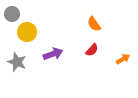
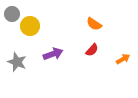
orange semicircle: rotated 21 degrees counterclockwise
yellow circle: moved 3 px right, 6 px up
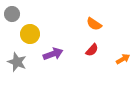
yellow circle: moved 8 px down
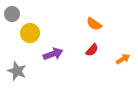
yellow circle: moved 1 px up
gray star: moved 9 px down
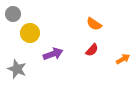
gray circle: moved 1 px right
gray star: moved 2 px up
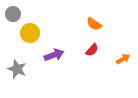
purple arrow: moved 1 px right, 1 px down
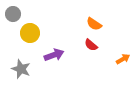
red semicircle: moved 1 px left, 5 px up; rotated 88 degrees clockwise
gray star: moved 4 px right
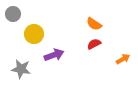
yellow circle: moved 4 px right, 1 px down
red semicircle: moved 3 px right, 1 px up; rotated 112 degrees clockwise
gray star: rotated 12 degrees counterclockwise
